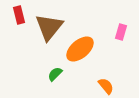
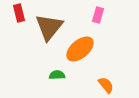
red rectangle: moved 2 px up
pink rectangle: moved 23 px left, 17 px up
green semicircle: moved 2 px right, 1 px down; rotated 42 degrees clockwise
orange semicircle: moved 1 px up
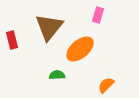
red rectangle: moved 7 px left, 27 px down
orange semicircle: rotated 96 degrees counterclockwise
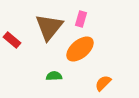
pink rectangle: moved 17 px left, 4 px down
red rectangle: rotated 36 degrees counterclockwise
green semicircle: moved 3 px left, 1 px down
orange semicircle: moved 3 px left, 2 px up
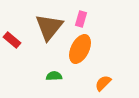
orange ellipse: rotated 24 degrees counterclockwise
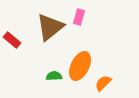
pink rectangle: moved 2 px left, 2 px up
brown triangle: moved 1 px right; rotated 12 degrees clockwise
orange ellipse: moved 17 px down
